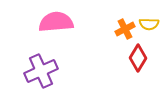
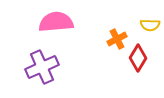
yellow semicircle: moved 1 px right, 1 px down
orange cross: moved 8 px left, 10 px down
purple cross: moved 1 px right, 4 px up
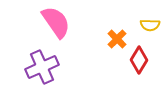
pink semicircle: rotated 60 degrees clockwise
orange cross: rotated 18 degrees counterclockwise
red diamond: moved 1 px right, 2 px down
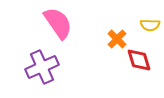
pink semicircle: moved 2 px right, 1 px down
red diamond: rotated 48 degrees counterclockwise
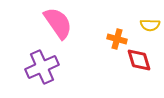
orange cross: rotated 30 degrees counterclockwise
